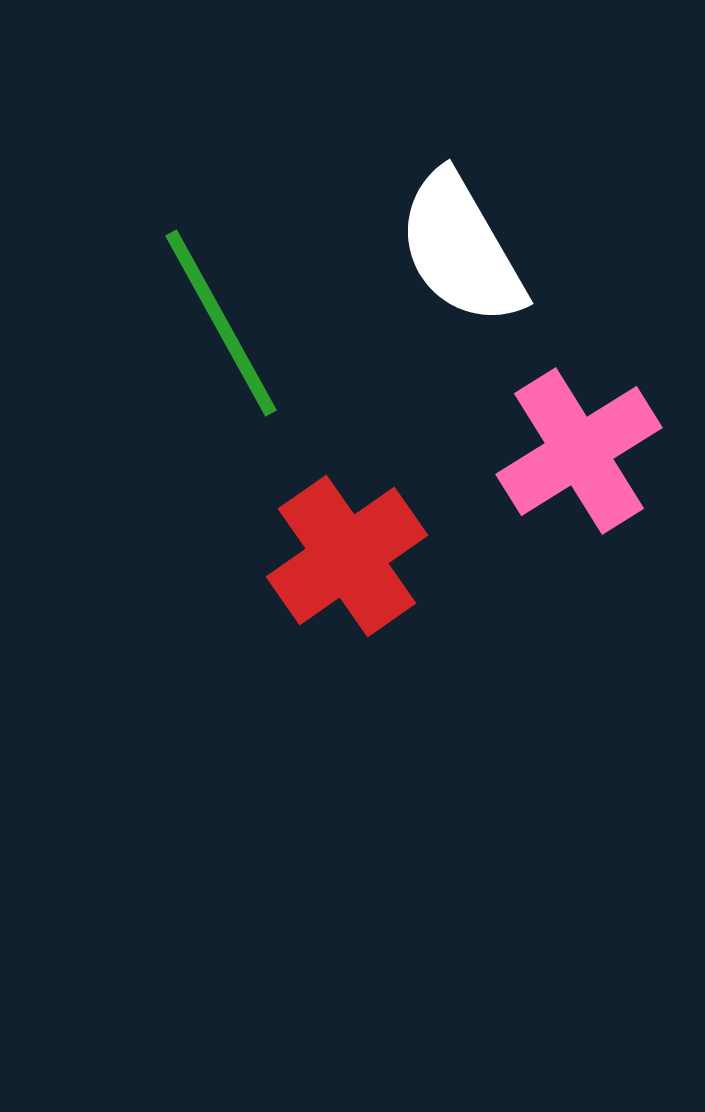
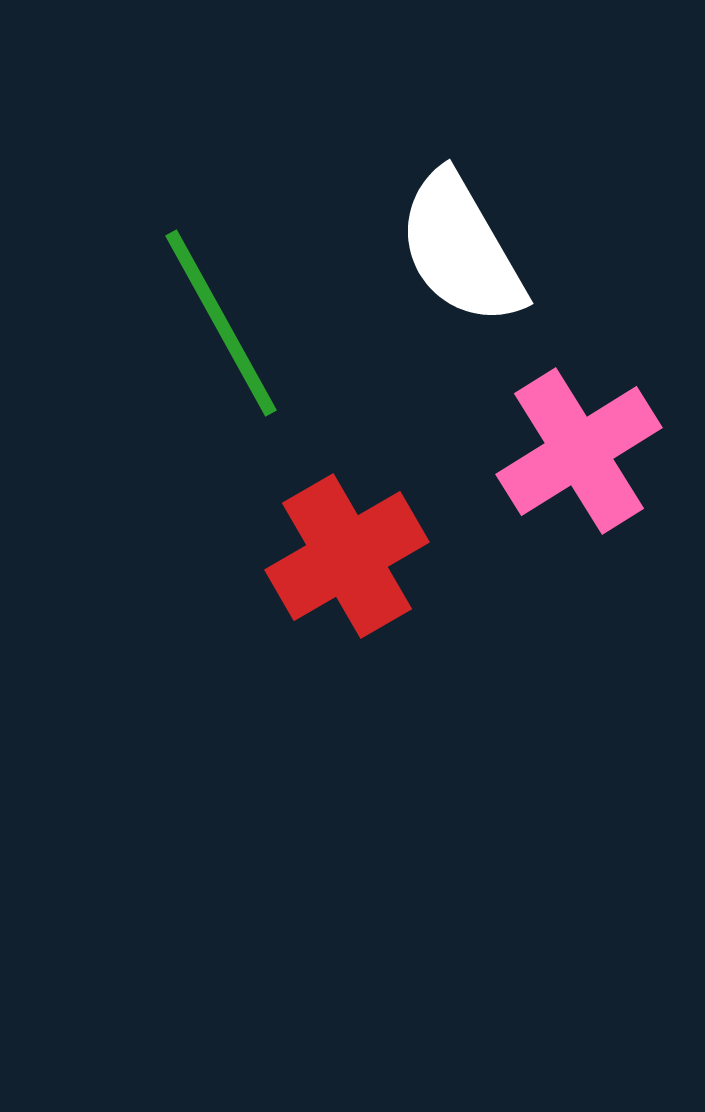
red cross: rotated 5 degrees clockwise
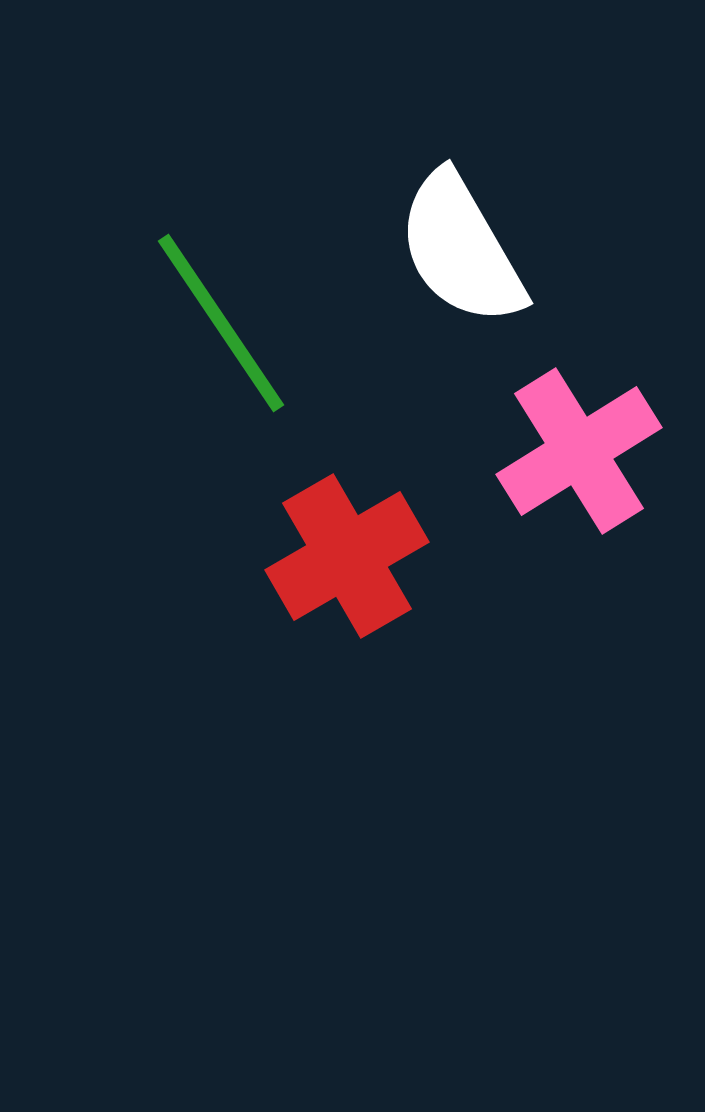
green line: rotated 5 degrees counterclockwise
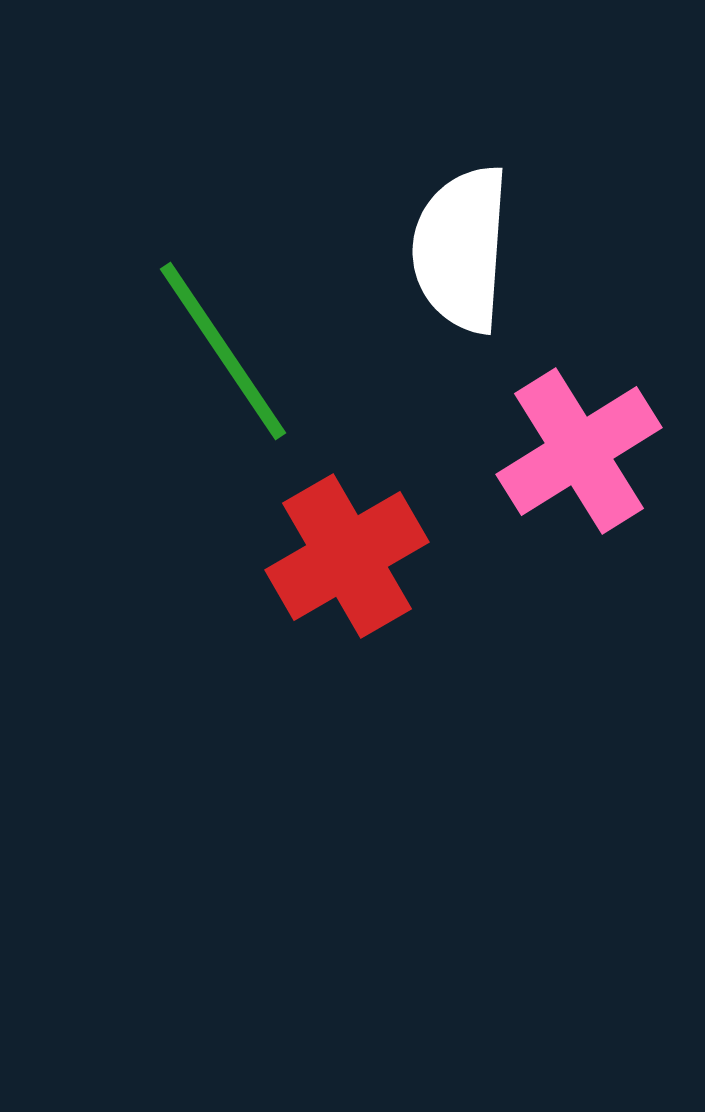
white semicircle: rotated 34 degrees clockwise
green line: moved 2 px right, 28 px down
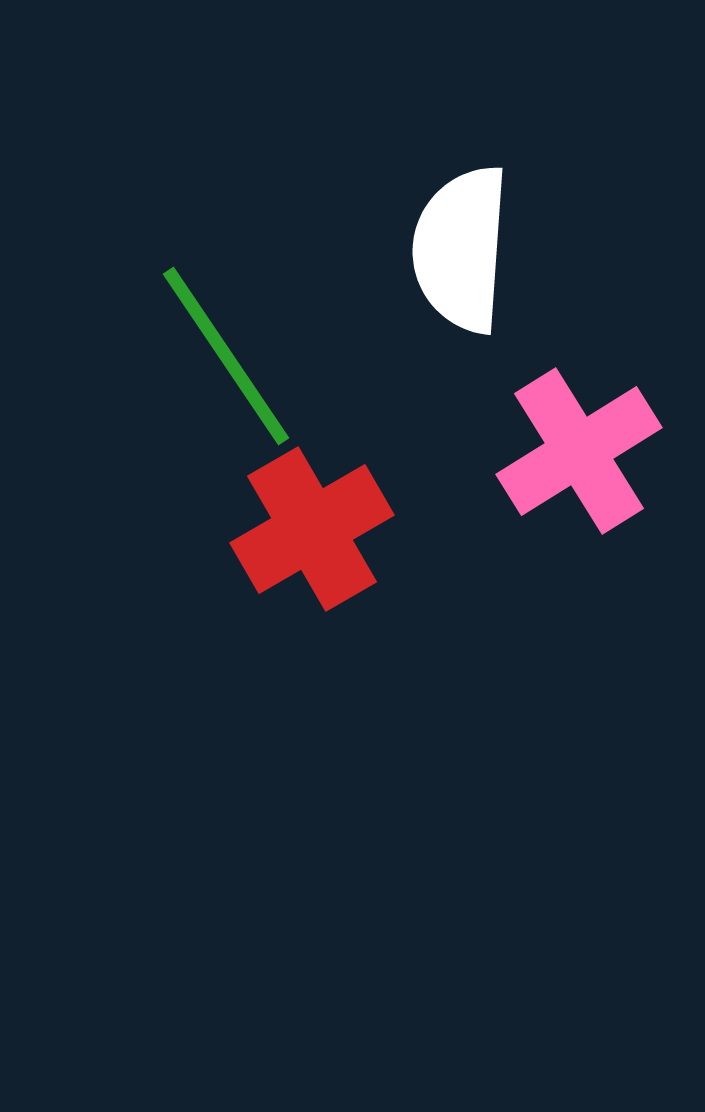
green line: moved 3 px right, 5 px down
red cross: moved 35 px left, 27 px up
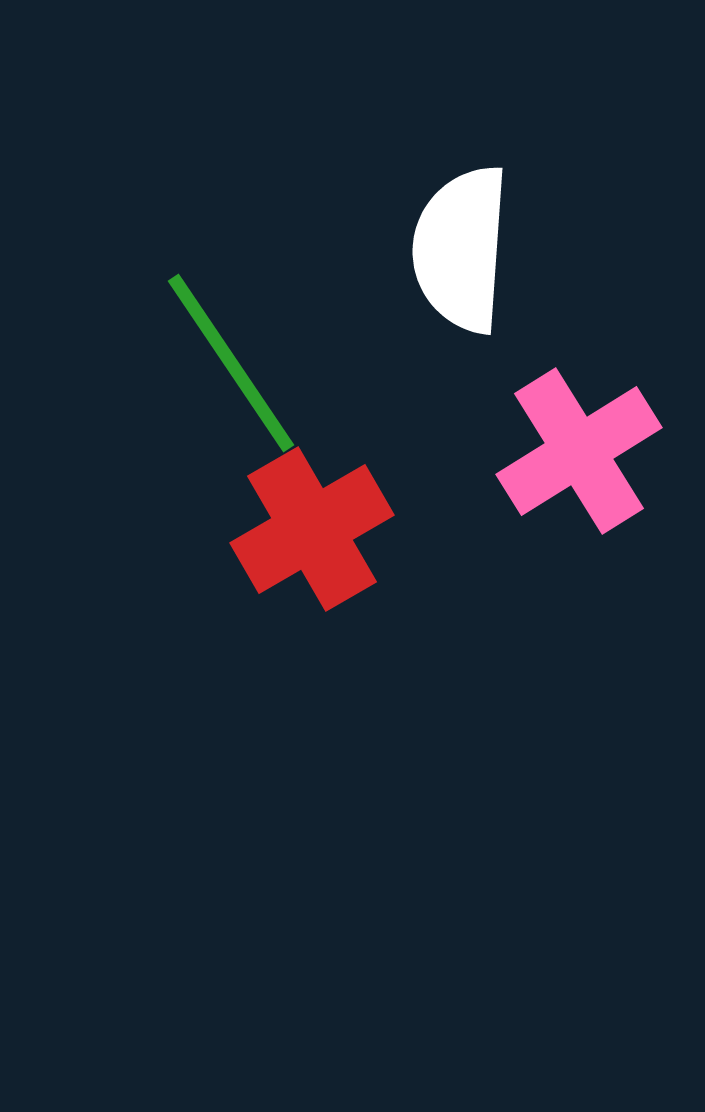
green line: moved 5 px right, 7 px down
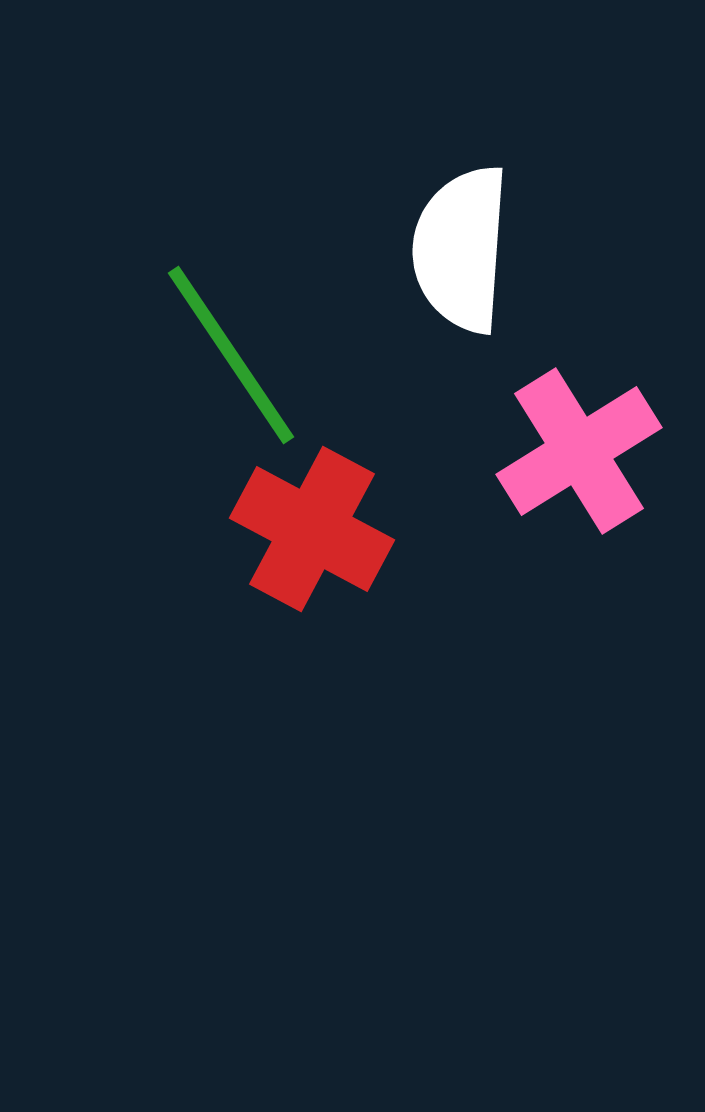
green line: moved 8 px up
red cross: rotated 32 degrees counterclockwise
